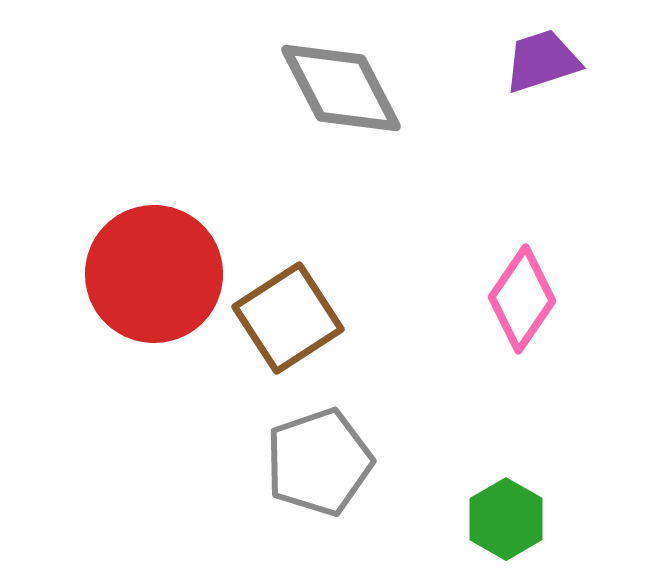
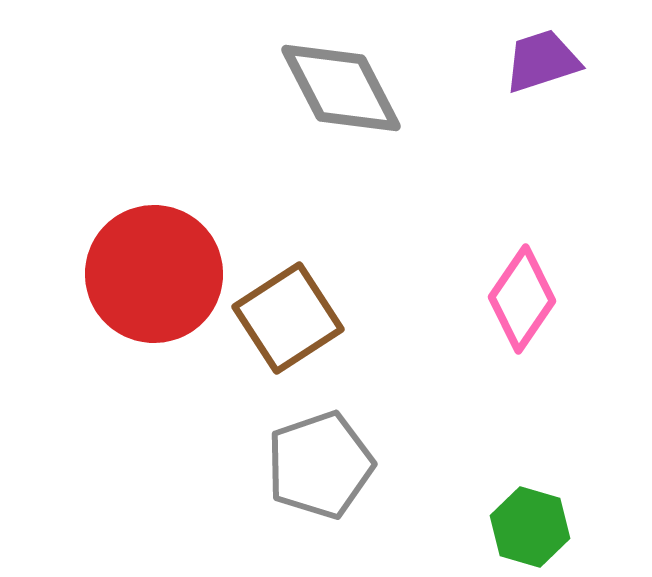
gray pentagon: moved 1 px right, 3 px down
green hexagon: moved 24 px right, 8 px down; rotated 14 degrees counterclockwise
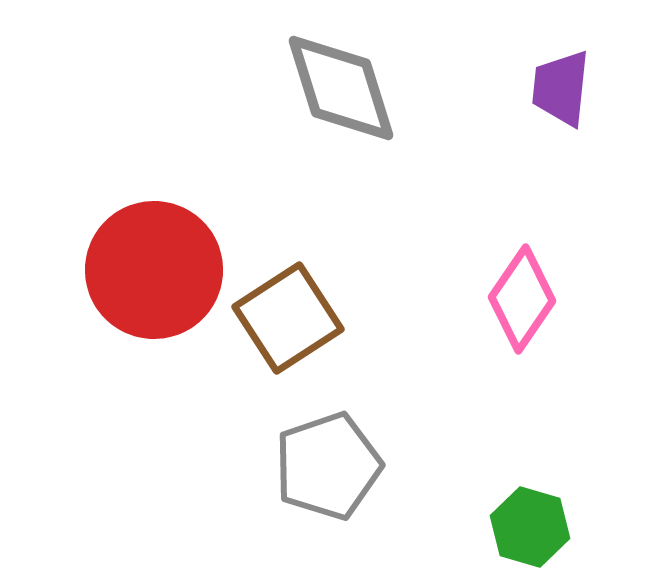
purple trapezoid: moved 19 px right, 27 px down; rotated 66 degrees counterclockwise
gray diamond: rotated 10 degrees clockwise
red circle: moved 4 px up
gray pentagon: moved 8 px right, 1 px down
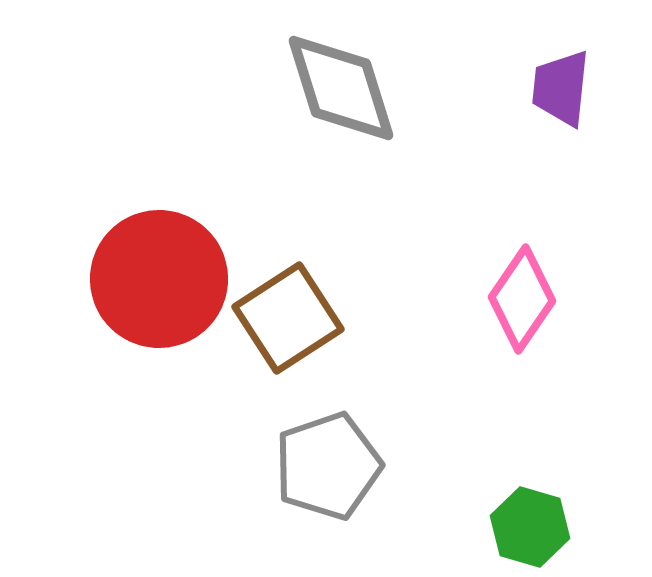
red circle: moved 5 px right, 9 px down
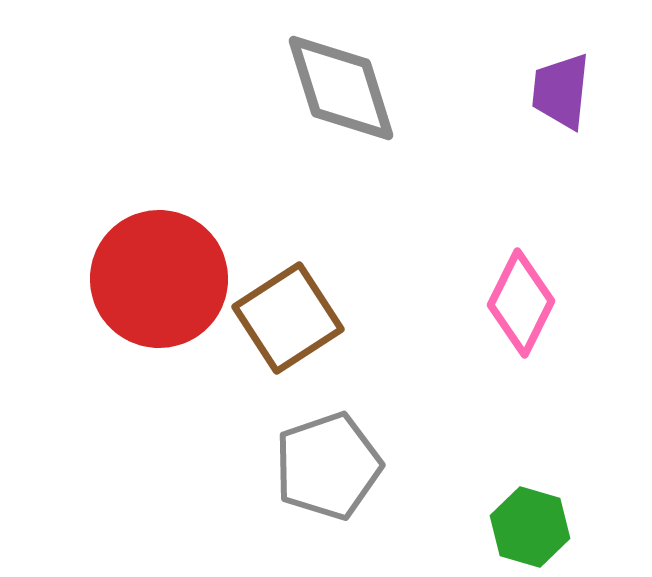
purple trapezoid: moved 3 px down
pink diamond: moved 1 px left, 4 px down; rotated 8 degrees counterclockwise
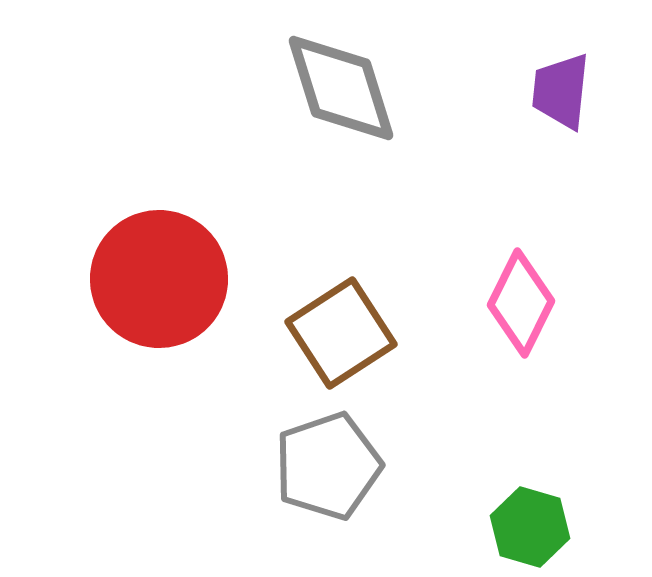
brown square: moved 53 px right, 15 px down
